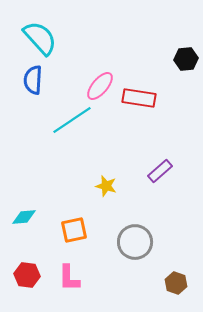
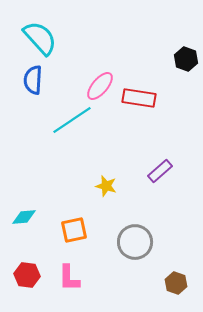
black hexagon: rotated 25 degrees clockwise
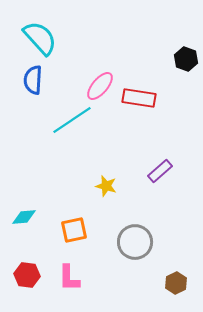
brown hexagon: rotated 15 degrees clockwise
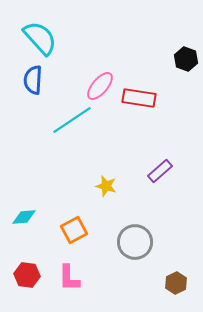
orange square: rotated 16 degrees counterclockwise
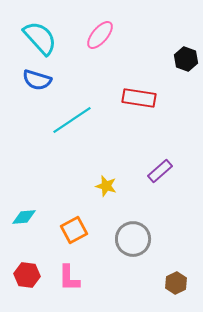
blue semicircle: moved 4 px right; rotated 76 degrees counterclockwise
pink ellipse: moved 51 px up
gray circle: moved 2 px left, 3 px up
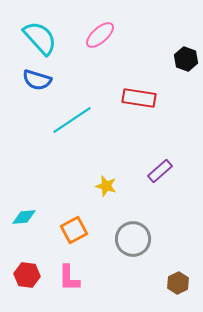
pink ellipse: rotated 8 degrees clockwise
brown hexagon: moved 2 px right
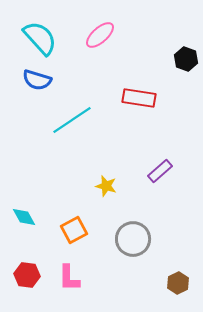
cyan diamond: rotated 65 degrees clockwise
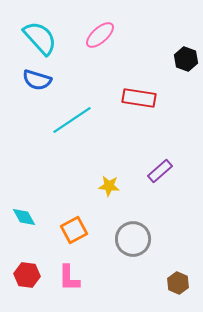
yellow star: moved 3 px right; rotated 10 degrees counterclockwise
brown hexagon: rotated 10 degrees counterclockwise
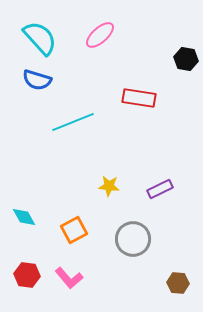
black hexagon: rotated 10 degrees counterclockwise
cyan line: moved 1 px right, 2 px down; rotated 12 degrees clockwise
purple rectangle: moved 18 px down; rotated 15 degrees clockwise
pink L-shape: rotated 40 degrees counterclockwise
brown hexagon: rotated 20 degrees counterclockwise
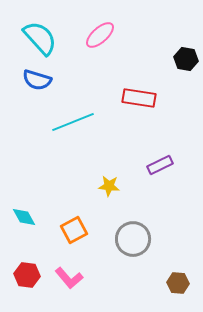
purple rectangle: moved 24 px up
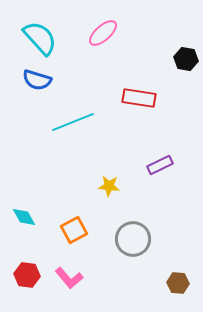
pink ellipse: moved 3 px right, 2 px up
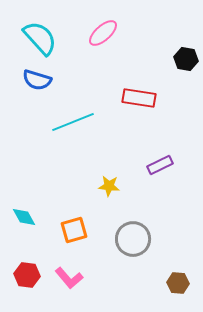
orange square: rotated 12 degrees clockwise
